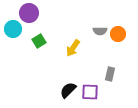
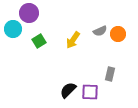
gray semicircle: rotated 24 degrees counterclockwise
yellow arrow: moved 8 px up
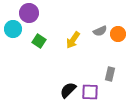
green square: rotated 24 degrees counterclockwise
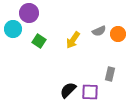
gray semicircle: moved 1 px left
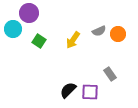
gray rectangle: rotated 48 degrees counterclockwise
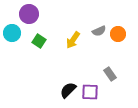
purple circle: moved 1 px down
cyan circle: moved 1 px left, 4 px down
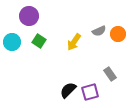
purple circle: moved 2 px down
cyan circle: moved 9 px down
yellow arrow: moved 1 px right, 2 px down
purple square: rotated 18 degrees counterclockwise
